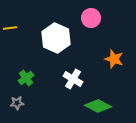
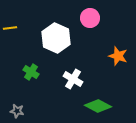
pink circle: moved 1 px left
orange star: moved 4 px right, 3 px up
green cross: moved 5 px right, 6 px up; rotated 21 degrees counterclockwise
gray star: moved 8 px down; rotated 16 degrees clockwise
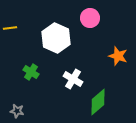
green diamond: moved 4 px up; rotated 68 degrees counterclockwise
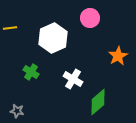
white hexagon: moved 3 px left; rotated 12 degrees clockwise
orange star: rotated 24 degrees clockwise
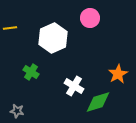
orange star: moved 18 px down
white cross: moved 1 px right, 7 px down
green diamond: rotated 24 degrees clockwise
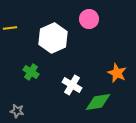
pink circle: moved 1 px left, 1 px down
orange star: moved 1 px left, 1 px up; rotated 18 degrees counterclockwise
white cross: moved 2 px left, 1 px up
green diamond: rotated 8 degrees clockwise
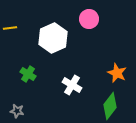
green cross: moved 3 px left, 2 px down
green diamond: moved 12 px right, 4 px down; rotated 44 degrees counterclockwise
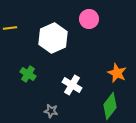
gray star: moved 34 px right
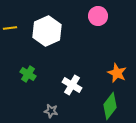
pink circle: moved 9 px right, 3 px up
white hexagon: moved 6 px left, 7 px up
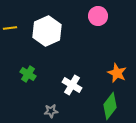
gray star: rotated 16 degrees counterclockwise
